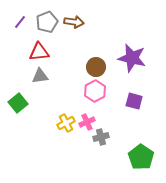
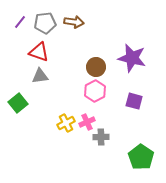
gray pentagon: moved 2 px left, 1 px down; rotated 15 degrees clockwise
red triangle: rotated 25 degrees clockwise
gray cross: rotated 14 degrees clockwise
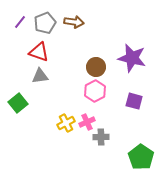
gray pentagon: rotated 15 degrees counterclockwise
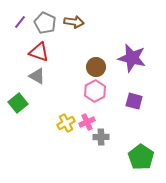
gray pentagon: rotated 25 degrees counterclockwise
gray triangle: moved 3 px left; rotated 36 degrees clockwise
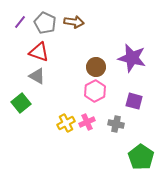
green square: moved 3 px right
gray cross: moved 15 px right, 13 px up; rotated 14 degrees clockwise
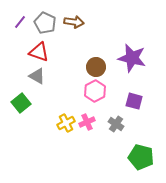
gray cross: rotated 21 degrees clockwise
green pentagon: rotated 20 degrees counterclockwise
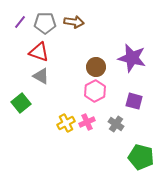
gray pentagon: rotated 25 degrees counterclockwise
gray triangle: moved 4 px right
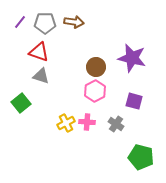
gray triangle: rotated 12 degrees counterclockwise
pink cross: rotated 28 degrees clockwise
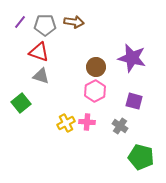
gray pentagon: moved 2 px down
gray cross: moved 4 px right, 2 px down
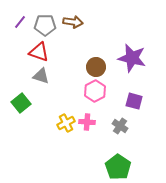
brown arrow: moved 1 px left
green pentagon: moved 23 px left, 10 px down; rotated 20 degrees clockwise
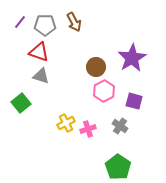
brown arrow: moved 1 px right; rotated 54 degrees clockwise
purple star: rotated 28 degrees clockwise
pink hexagon: moved 9 px right
pink cross: moved 1 px right, 7 px down; rotated 21 degrees counterclockwise
